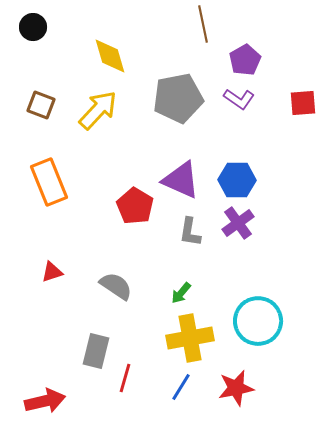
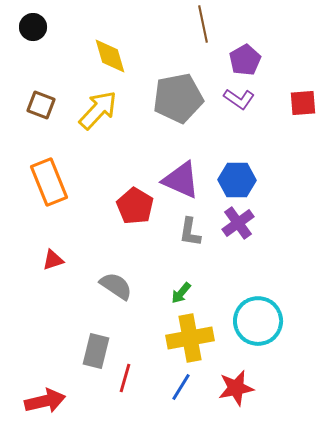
red triangle: moved 1 px right, 12 px up
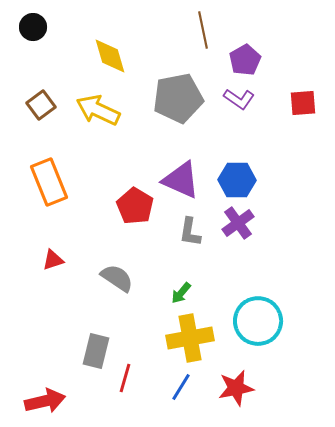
brown line: moved 6 px down
brown square: rotated 32 degrees clockwise
yellow arrow: rotated 108 degrees counterclockwise
gray semicircle: moved 1 px right, 8 px up
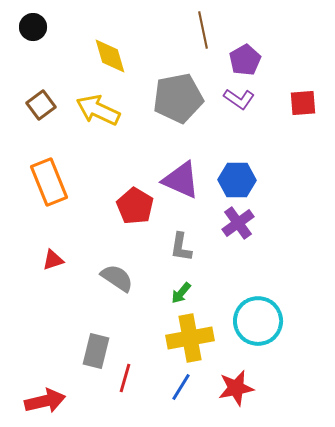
gray L-shape: moved 9 px left, 15 px down
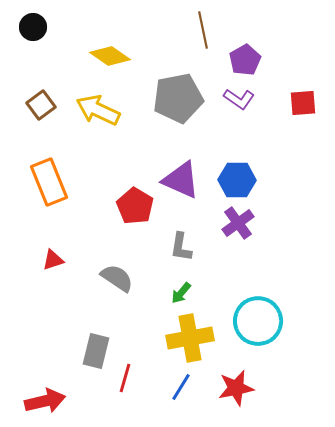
yellow diamond: rotated 39 degrees counterclockwise
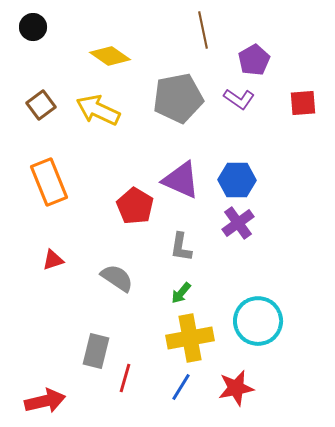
purple pentagon: moved 9 px right
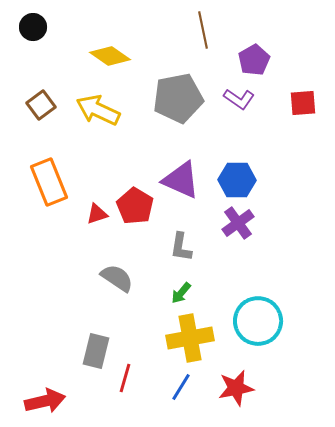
red triangle: moved 44 px right, 46 px up
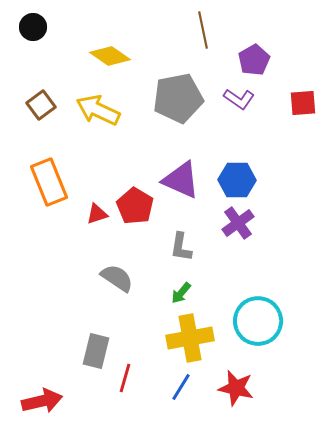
red star: rotated 24 degrees clockwise
red arrow: moved 3 px left
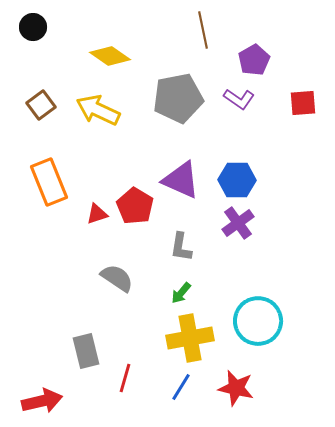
gray rectangle: moved 10 px left; rotated 28 degrees counterclockwise
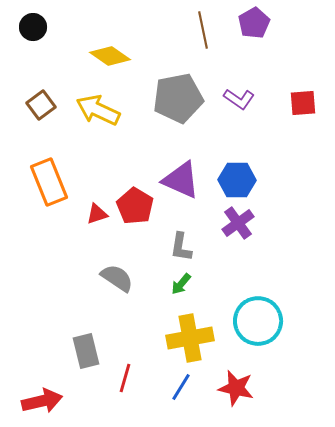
purple pentagon: moved 37 px up
green arrow: moved 9 px up
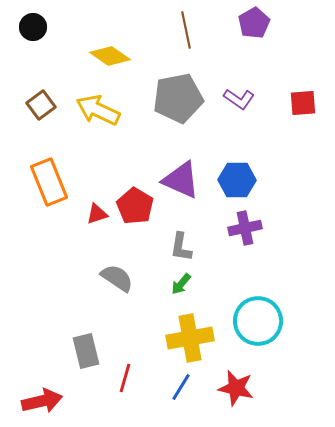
brown line: moved 17 px left
purple cross: moved 7 px right, 5 px down; rotated 24 degrees clockwise
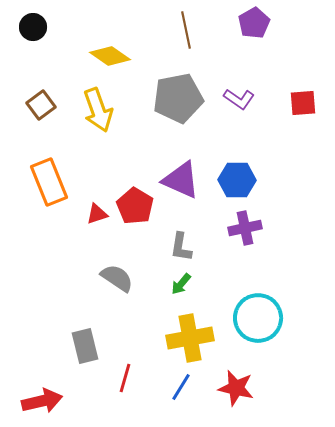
yellow arrow: rotated 135 degrees counterclockwise
cyan circle: moved 3 px up
gray rectangle: moved 1 px left, 5 px up
